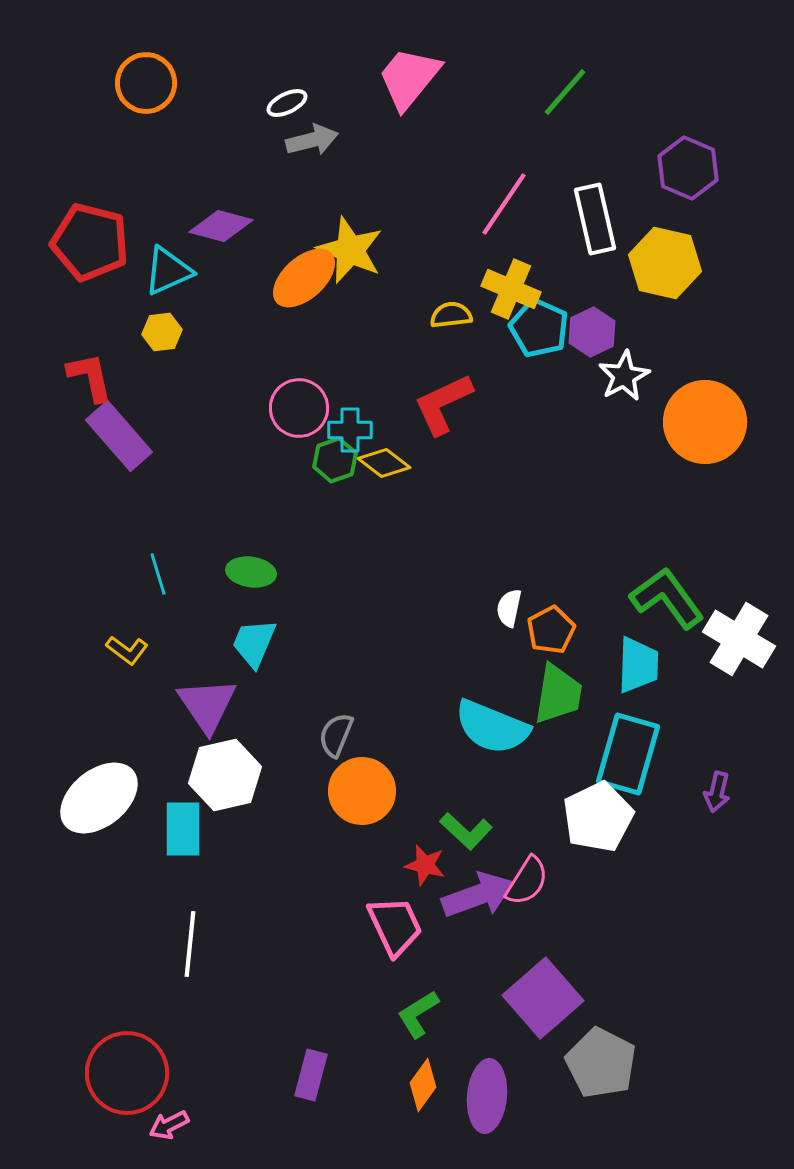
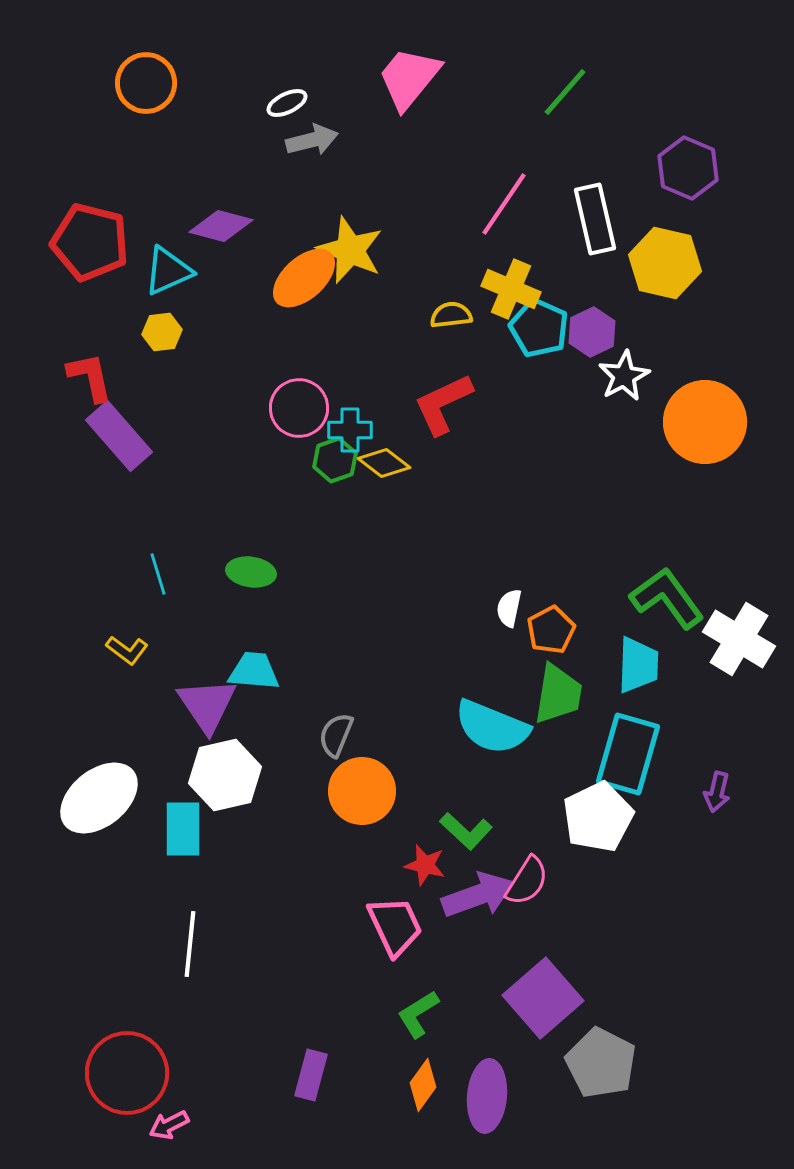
cyan trapezoid at (254, 643): moved 28 px down; rotated 72 degrees clockwise
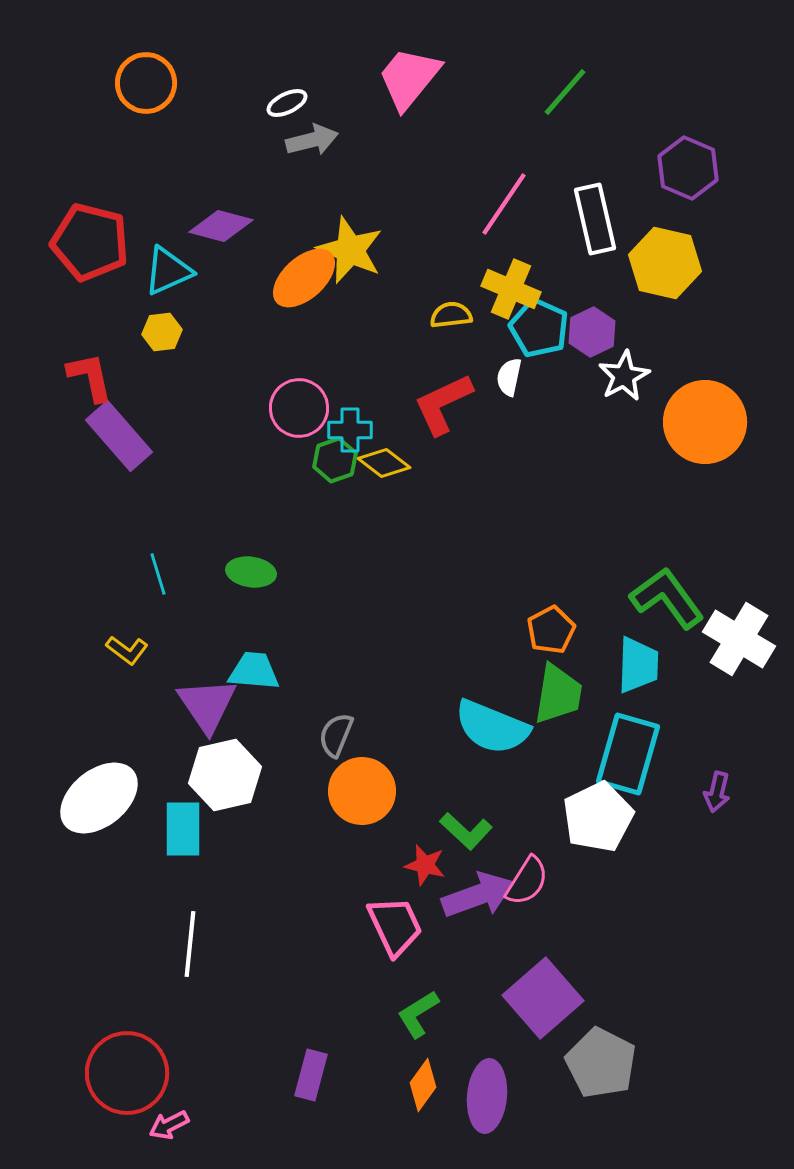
white semicircle at (509, 608): moved 231 px up
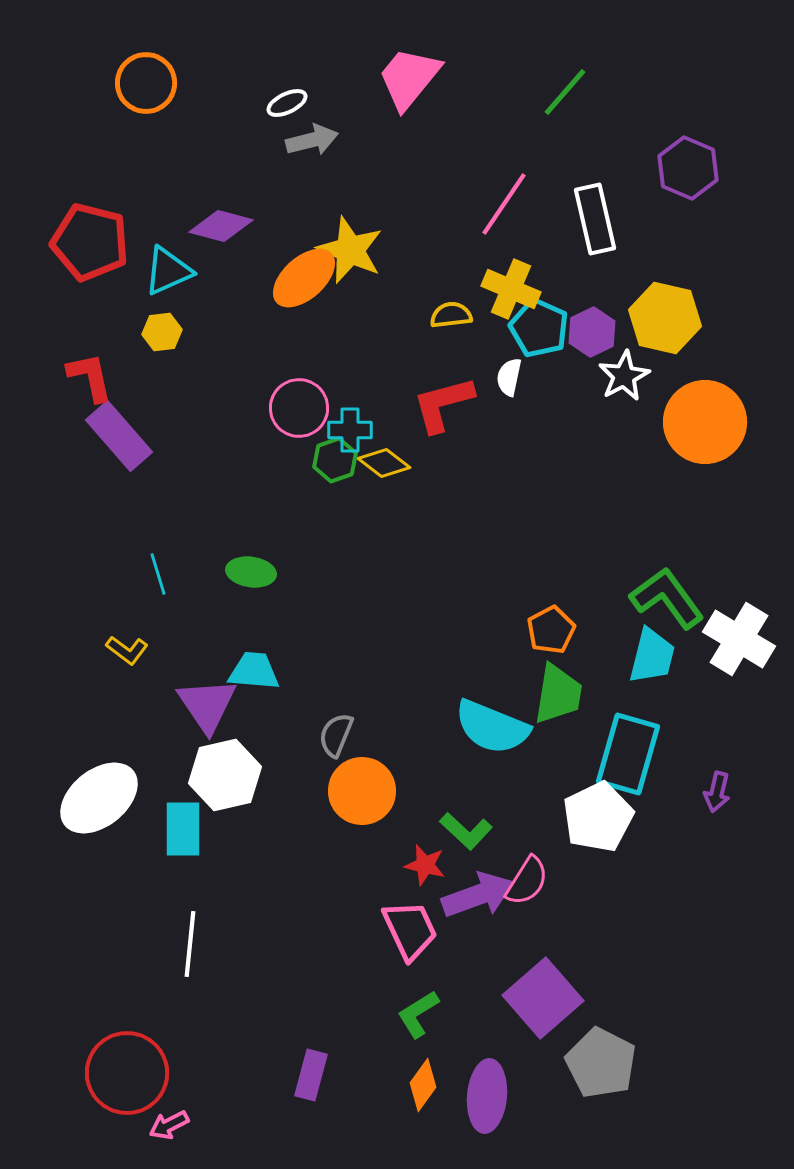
yellow hexagon at (665, 263): moved 55 px down
red L-shape at (443, 404): rotated 10 degrees clockwise
cyan trapezoid at (638, 665): moved 14 px right, 9 px up; rotated 12 degrees clockwise
pink trapezoid at (395, 926): moved 15 px right, 4 px down
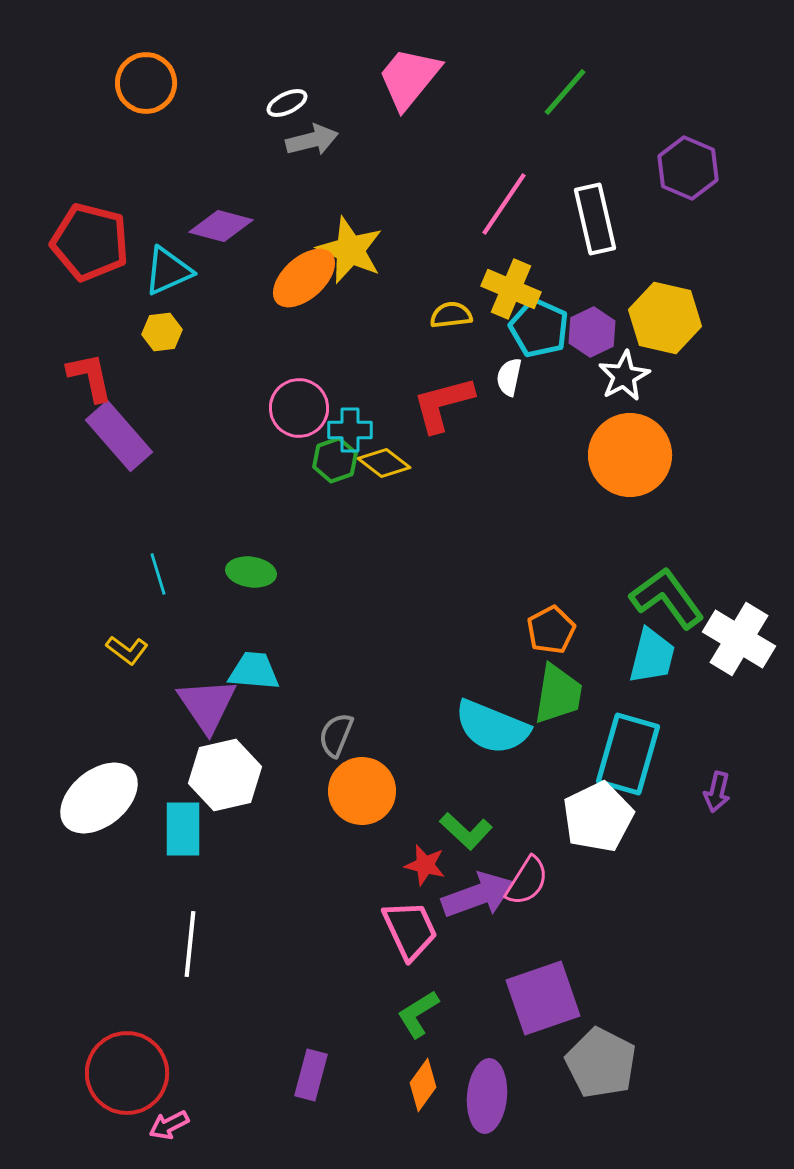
orange circle at (705, 422): moved 75 px left, 33 px down
purple square at (543, 998): rotated 22 degrees clockwise
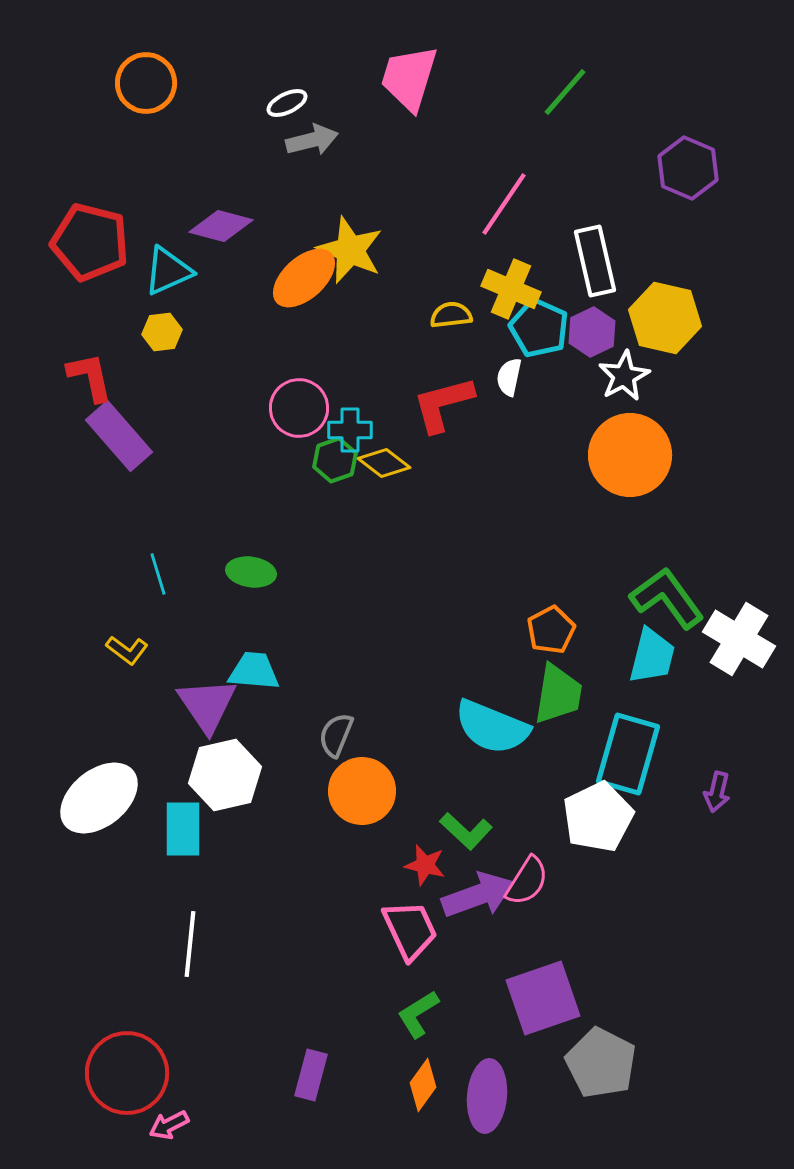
pink trapezoid at (409, 78): rotated 22 degrees counterclockwise
white rectangle at (595, 219): moved 42 px down
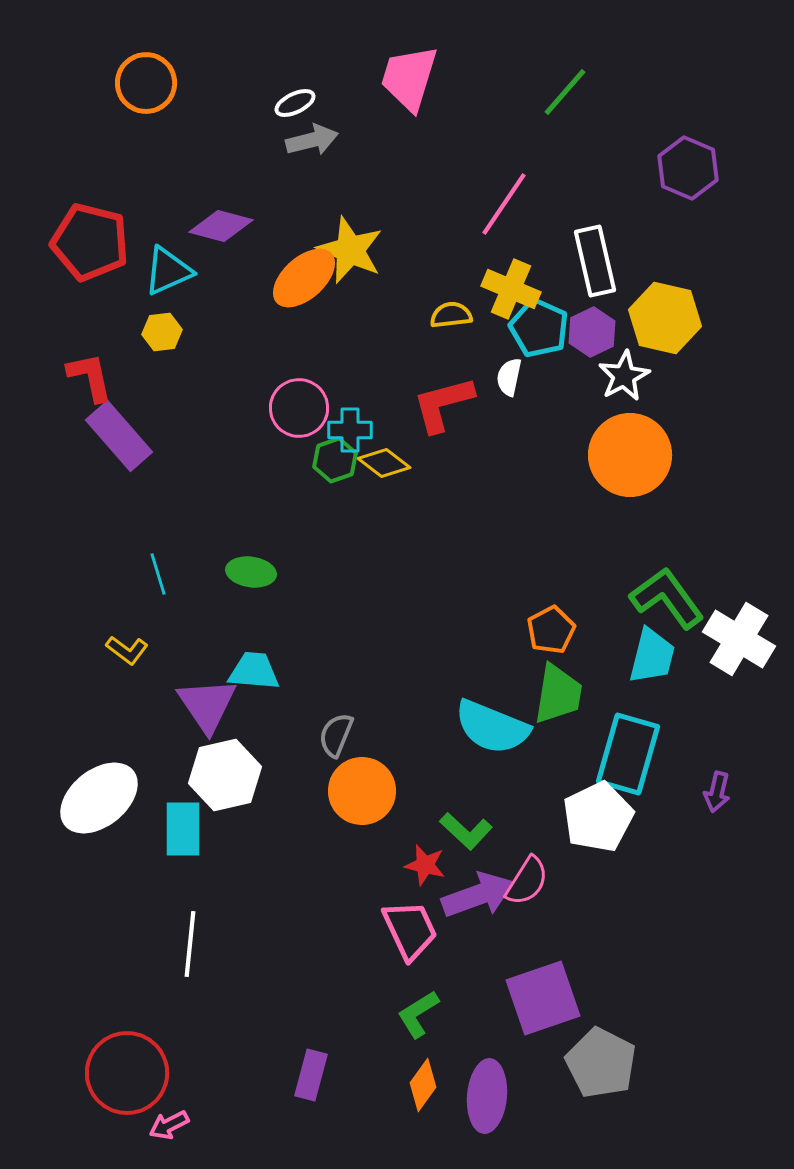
white ellipse at (287, 103): moved 8 px right
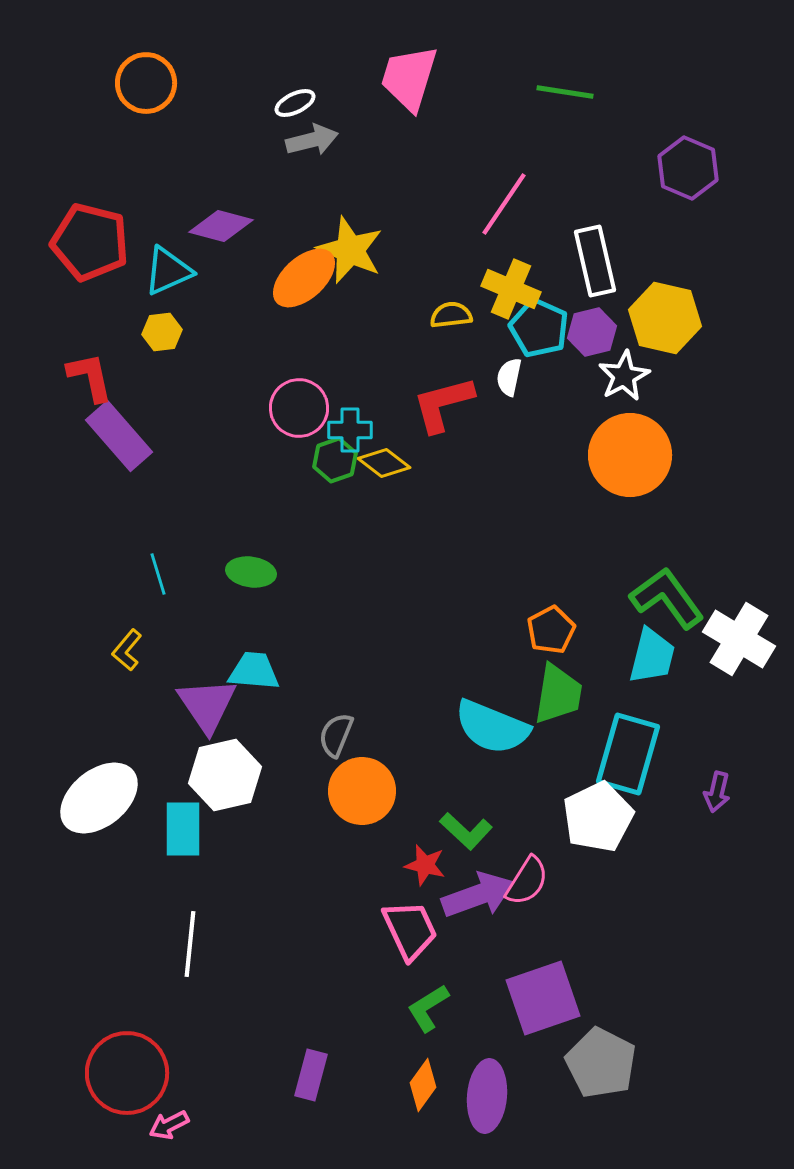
green line at (565, 92): rotated 58 degrees clockwise
purple hexagon at (592, 332): rotated 12 degrees clockwise
yellow L-shape at (127, 650): rotated 93 degrees clockwise
green L-shape at (418, 1014): moved 10 px right, 6 px up
